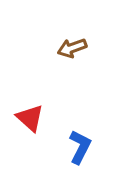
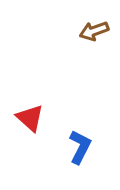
brown arrow: moved 22 px right, 17 px up
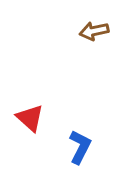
brown arrow: rotated 8 degrees clockwise
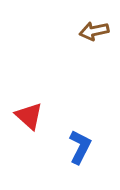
red triangle: moved 1 px left, 2 px up
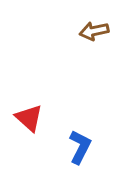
red triangle: moved 2 px down
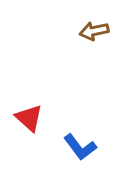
blue L-shape: rotated 116 degrees clockwise
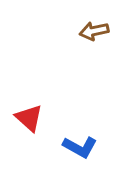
blue L-shape: rotated 24 degrees counterclockwise
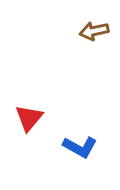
red triangle: rotated 28 degrees clockwise
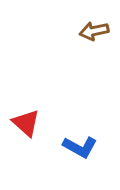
red triangle: moved 3 px left, 5 px down; rotated 28 degrees counterclockwise
